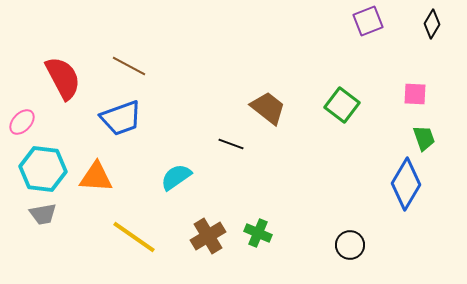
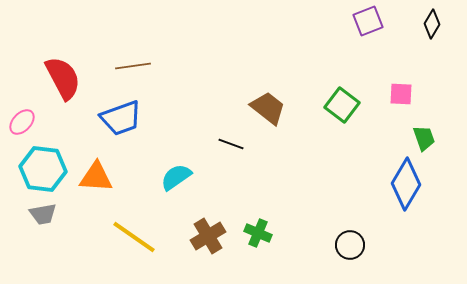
brown line: moved 4 px right; rotated 36 degrees counterclockwise
pink square: moved 14 px left
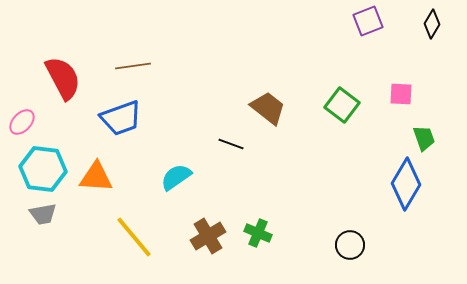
yellow line: rotated 15 degrees clockwise
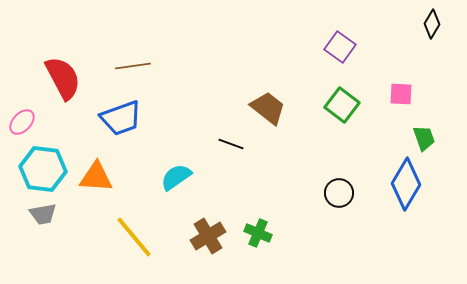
purple square: moved 28 px left, 26 px down; rotated 32 degrees counterclockwise
black circle: moved 11 px left, 52 px up
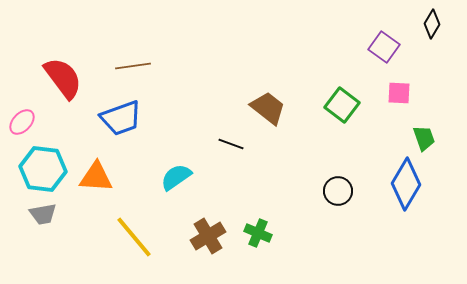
purple square: moved 44 px right
red semicircle: rotated 9 degrees counterclockwise
pink square: moved 2 px left, 1 px up
black circle: moved 1 px left, 2 px up
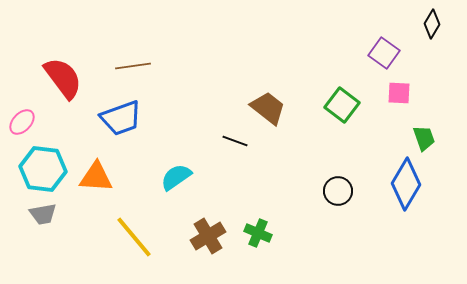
purple square: moved 6 px down
black line: moved 4 px right, 3 px up
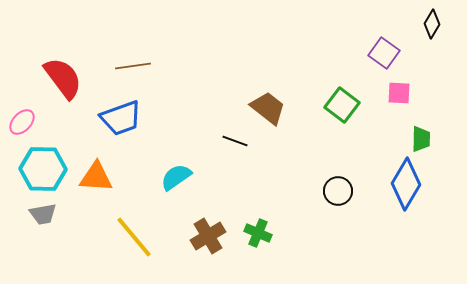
green trapezoid: moved 3 px left, 1 px down; rotated 20 degrees clockwise
cyan hexagon: rotated 6 degrees counterclockwise
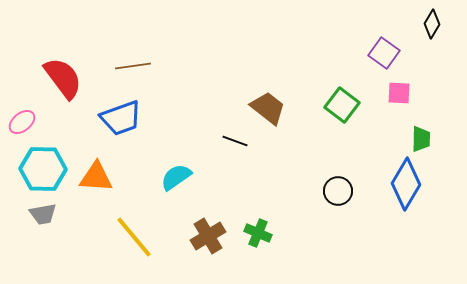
pink ellipse: rotated 8 degrees clockwise
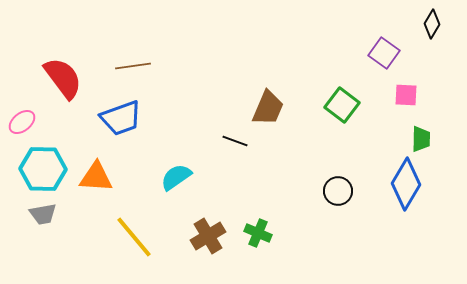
pink square: moved 7 px right, 2 px down
brown trapezoid: rotated 75 degrees clockwise
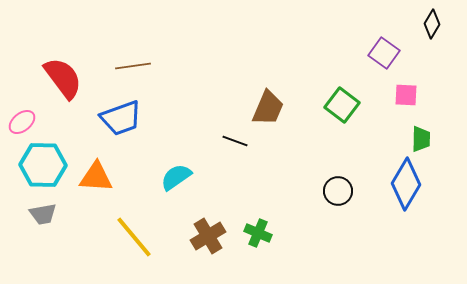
cyan hexagon: moved 4 px up
